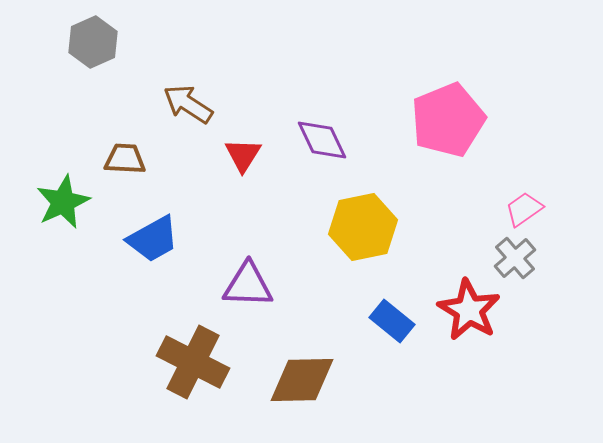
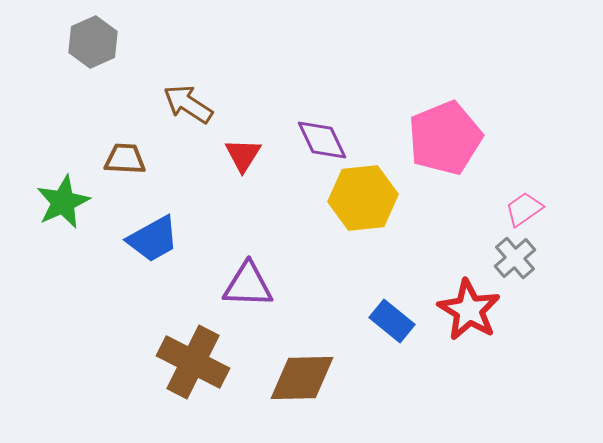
pink pentagon: moved 3 px left, 18 px down
yellow hexagon: moved 29 px up; rotated 6 degrees clockwise
brown diamond: moved 2 px up
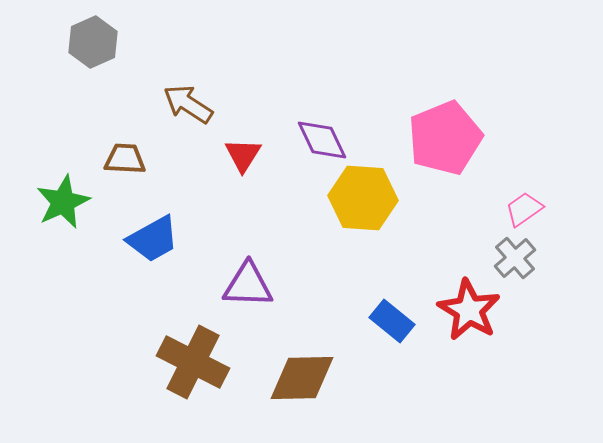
yellow hexagon: rotated 10 degrees clockwise
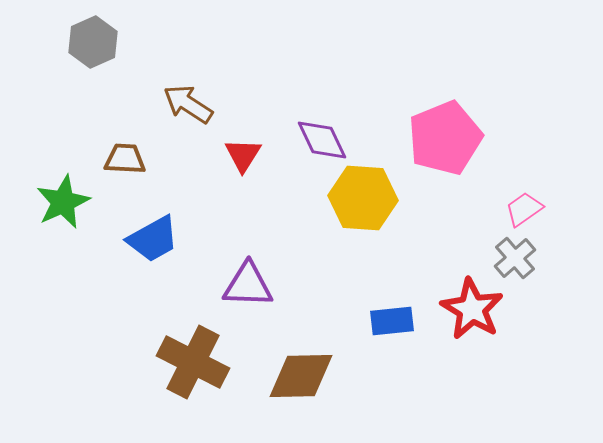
red star: moved 3 px right, 1 px up
blue rectangle: rotated 45 degrees counterclockwise
brown diamond: moved 1 px left, 2 px up
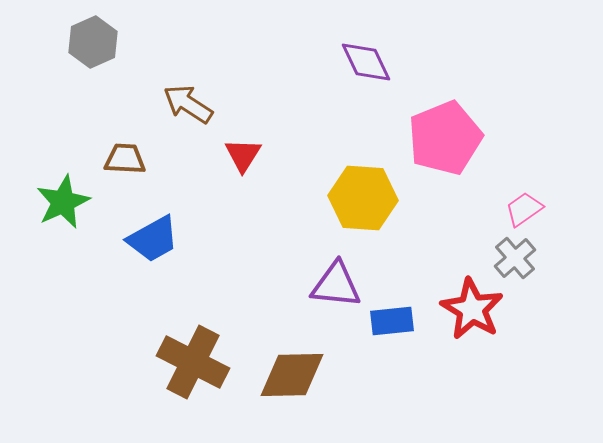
purple diamond: moved 44 px right, 78 px up
purple triangle: moved 88 px right; rotated 4 degrees clockwise
brown diamond: moved 9 px left, 1 px up
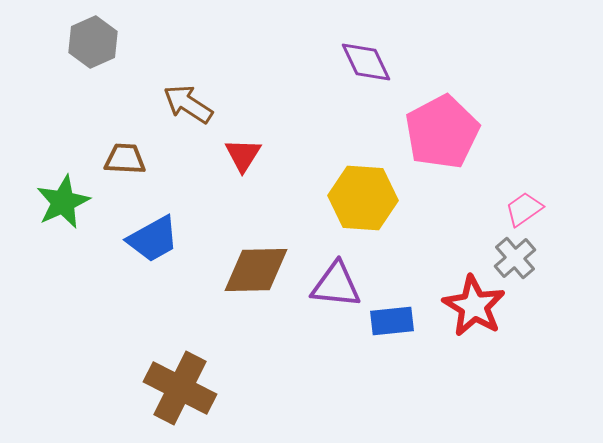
pink pentagon: moved 3 px left, 6 px up; rotated 6 degrees counterclockwise
red star: moved 2 px right, 3 px up
brown cross: moved 13 px left, 26 px down
brown diamond: moved 36 px left, 105 px up
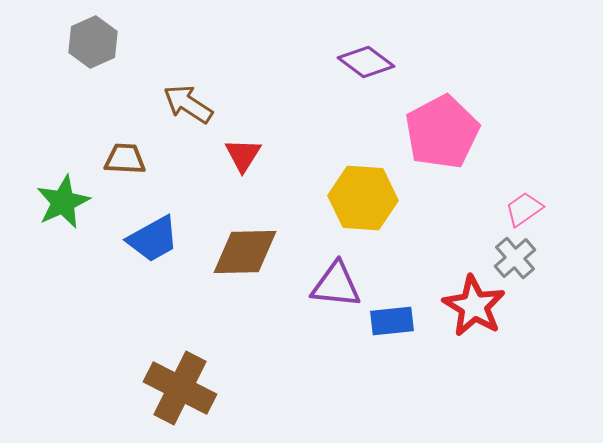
purple diamond: rotated 28 degrees counterclockwise
brown diamond: moved 11 px left, 18 px up
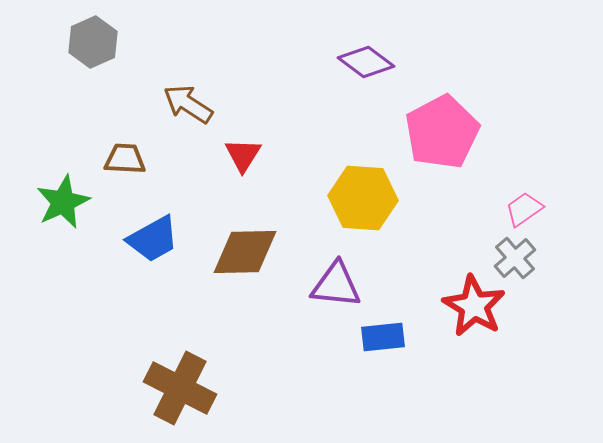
blue rectangle: moved 9 px left, 16 px down
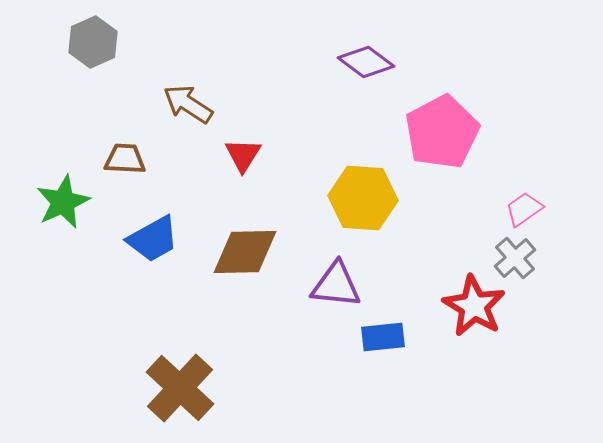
brown cross: rotated 16 degrees clockwise
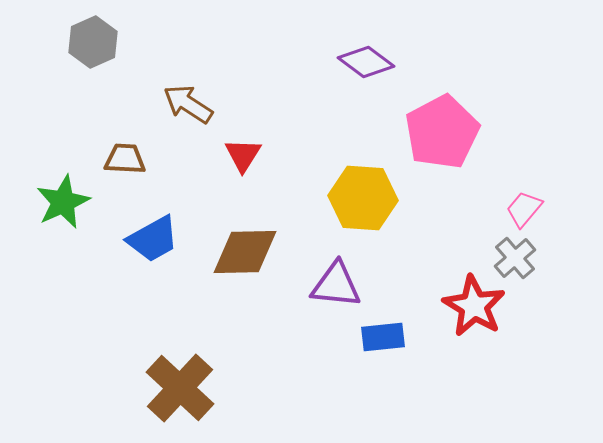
pink trapezoid: rotated 15 degrees counterclockwise
